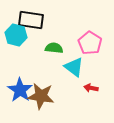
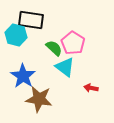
pink pentagon: moved 17 px left
green semicircle: rotated 36 degrees clockwise
cyan triangle: moved 9 px left
blue star: moved 3 px right, 14 px up
brown star: moved 2 px left, 3 px down
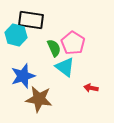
green semicircle: rotated 24 degrees clockwise
blue star: rotated 20 degrees clockwise
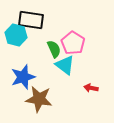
green semicircle: moved 1 px down
cyan triangle: moved 2 px up
blue star: moved 1 px down
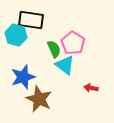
brown star: rotated 16 degrees clockwise
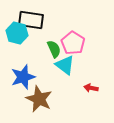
cyan hexagon: moved 1 px right, 2 px up
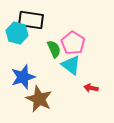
cyan triangle: moved 6 px right
